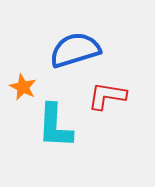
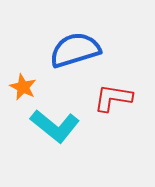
red L-shape: moved 6 px right, 2 px down
cyan L-shape: rotated 54 degrees counterclockwise
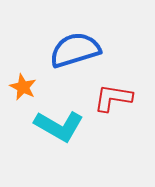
cyan L-shape: moved 4 px right; rotated 9 degrees counterclockwise
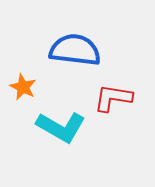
blue semicircle: rotated 24 degrees clockwise
cyan L-shape: moved 2 px right, 1 px down
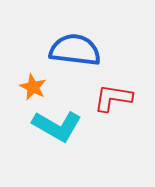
orange star: moved 10 px right
cyan L-shape: moved 4 px left, 1 px up
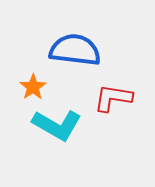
orange star: rotated 12 degrees clockwise
cyan L-shape: moved 1 px up
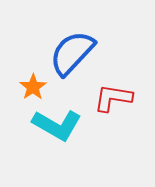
blue semicircle: moved 3 px left, 3 px down; rotated 54 degrees counterclockwise
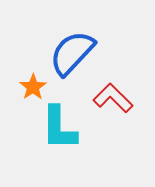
red L-shape: rotated 36 degrees clockwise
cyan L-shape: moved 2 px right, 3 px down; rotated 60 degrees clockwise
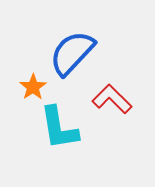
red L-shape: moved 1 px left, 1 px down
cyan L-shape: rotated 9 degrees counterclockwise
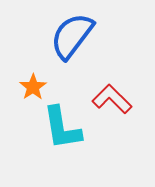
blue semicircle: moved 17 px up; rotated 6 degrees counterclockwise
cyan L-shape: moved 3 px right
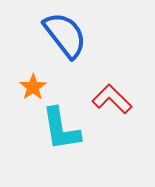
blue semicircle: moved 7 px left, 1 px up; rotated 105 degrees clockwise
cyan L-shape: moved 1 px left, 1 px down
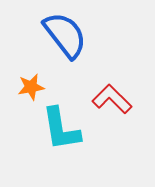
orange star: moved 2 px left; rotated 24 degrees clockwise
